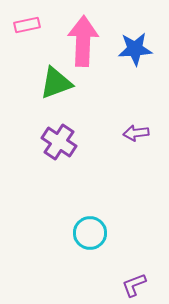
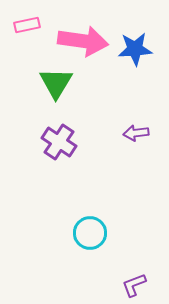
pink arrow: rotated 96 degrees clockwise
green triangle: rotated 39 degrees counterclockwise
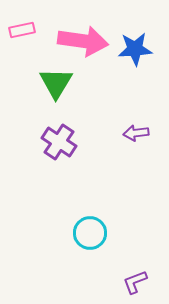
pink rectangle: moved 5 px left, 5 px down
purple L-shape: moved 1 px right, 3 px up
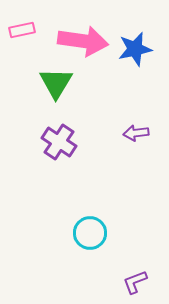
blue star: rotated 8 degrees counterclockwise
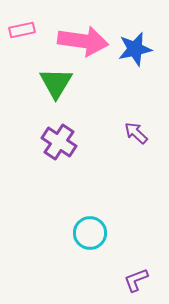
purple arrow: rotated 50 degrees clockwise
purple L-shape: moved 1 px right, 2 px up
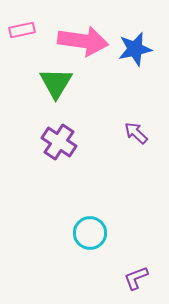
purple L-shape: moved 2 px up
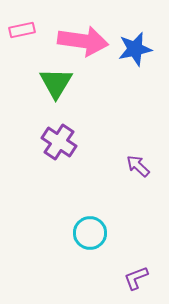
purple arrow: moved 2 px right, 33 px down
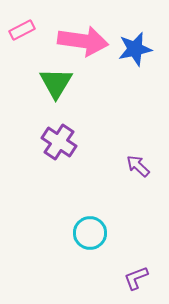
pink rectangle: rotated 15 degrees counterclockwise
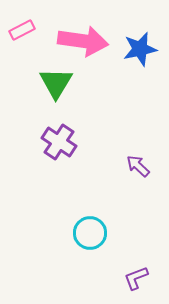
blue star: moved 5 px right
